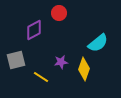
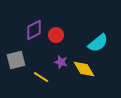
red circle: moved 3 px left, 22 px down
purple star: rotated 24 degrees clockwise
yellow diamond: rotated 50 degrees counterclockwise
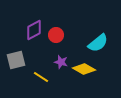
yellow diamond: rotated 30 degrees counterclockwise
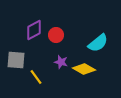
gray square: rotated 18 degrees clockwise
yellow line: moved 5 px left; rotated 21 degrees clockwise
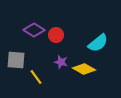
purple diamond: rotated 60 degrees clockwise
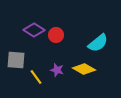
purple star: moved 4 px left, 8 px down
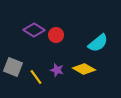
gray square: moved 3 px left, 7 px down; rotated 18 degrees clockwise
